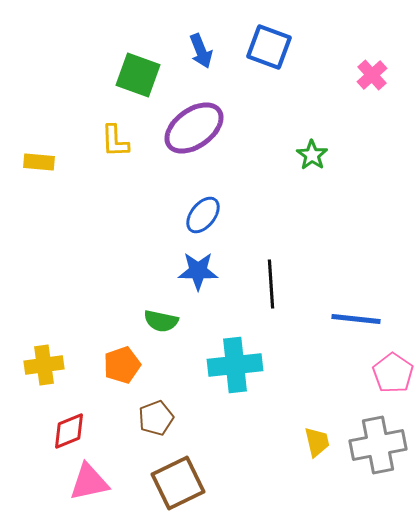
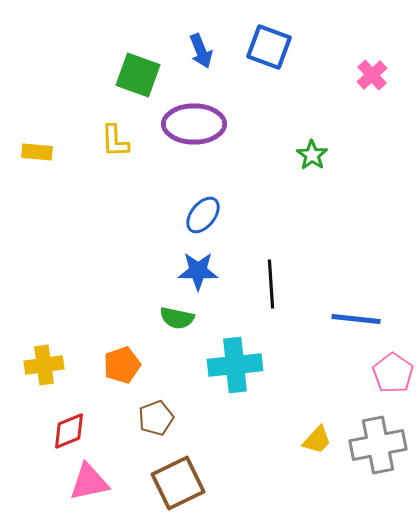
purple ellipse: moved 4 px up; rotated 36 degrees clockwise
yellow rectangle: moved 2 px left, 10 px up
green semicircle: moved 16 px right, 3 px up
yellow trapezoid: moved 2 px up; rotated 56 degrees clockwise
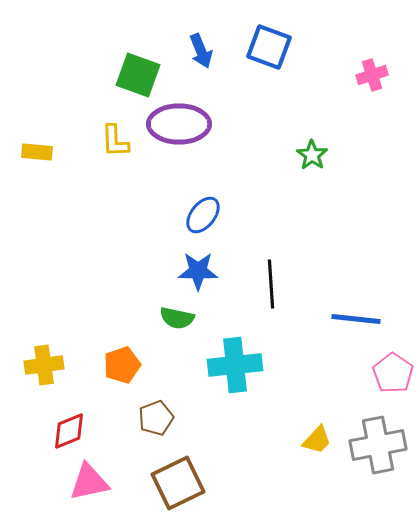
pink cross: rotated 24 degrees clockwise
purple ellipse: moved 15 px left
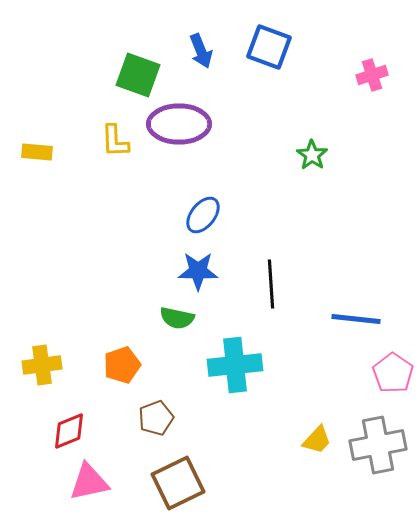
yellow cross: moved 2 px left
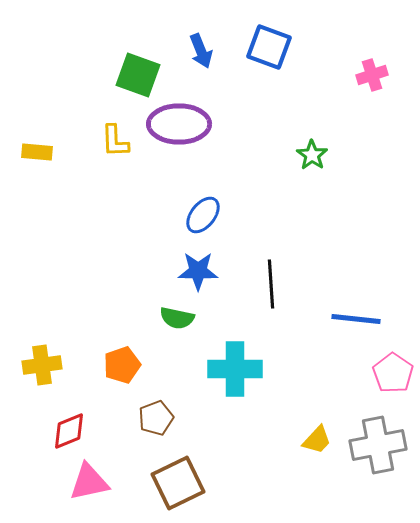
cyan cross: moved 4 px down; rotated 6 degrees clockwise
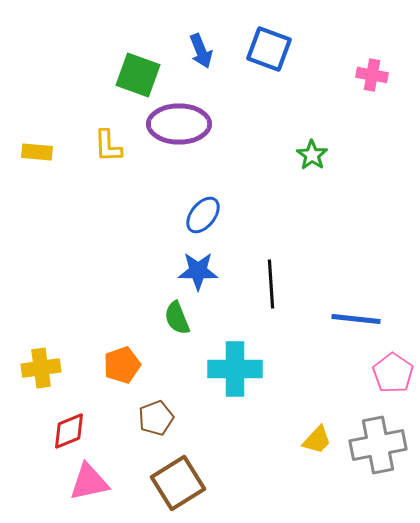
blue square: moved 2 px down
pink cross: rotated 28 degrees clockwise
yellow L-shape: moved 7 px left, 5 px down
green semicircle: rotated 56 degrees clockwise
yellow cross: moved 1 px left, 3 px down
brown square: rotated 6 degrees counterclockwise
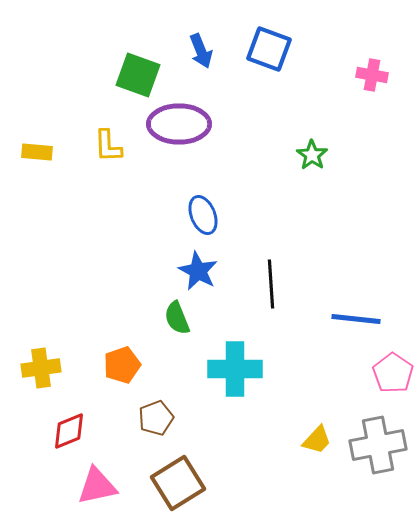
blue ellipse: rotated 60 degrees counterclockwise
blue star: rotated 27 degrees clockwise
pink triangle: moved 8 px right, 4 px down
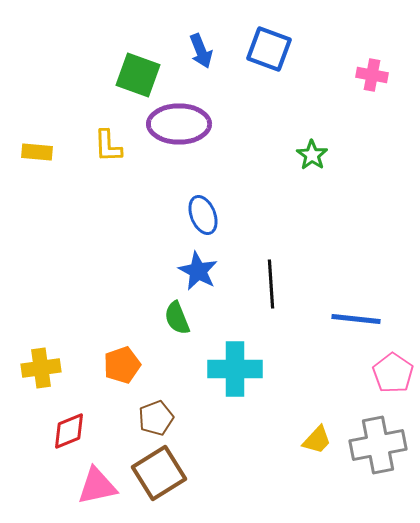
brown square: moved 19 px left, 10 px up
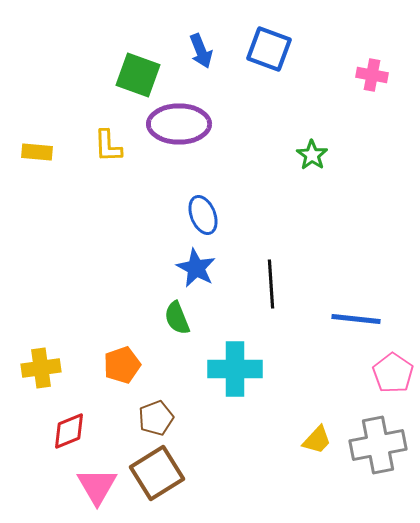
blue star: moved 2 px left, 3 px up
brown square: moved 2 px left
pink triangle: rotated 48 degrees counterclockwise
